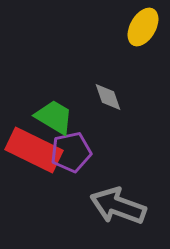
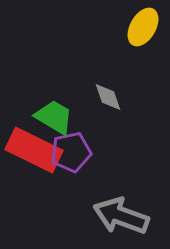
gray arrow: moved 3 px right, 10 px down
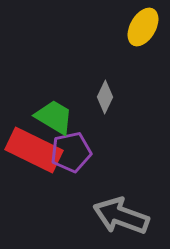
gray diamond: moved 3 px left; rotated 44 degrees clockwise
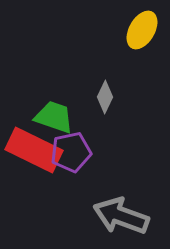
yellow ellipse: moved 1 px left, 3 px down
green trapezoid: rotated 12 degrees counterclockwise
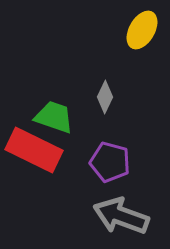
purple pentagon: moved 39 px right, 10 px down; rotated 27 degrees clockwise
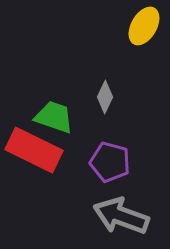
yellow ellipse: moved 2 px right, 4 px up
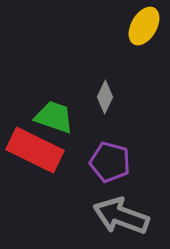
red rectangle: moved 1 px right
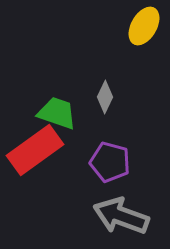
green trapezoid: moved 3 px right, 4 px up
red rectangle: rotated 62 degrees counterclockwise
